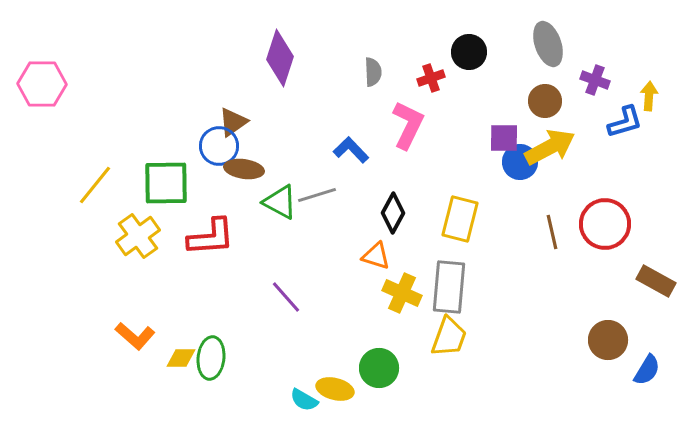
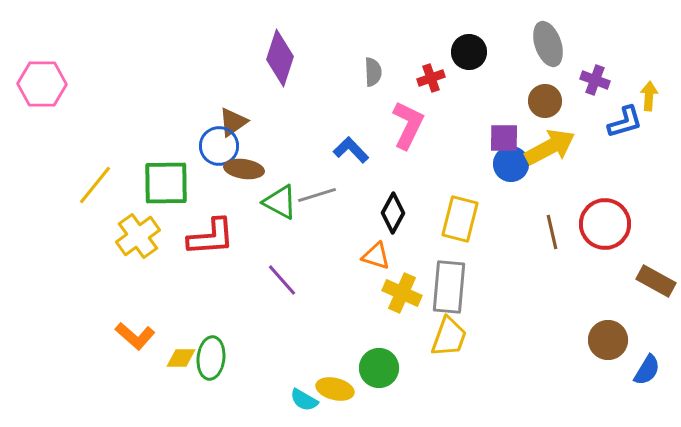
blue circle at (520, 162): moved 9 px left, 2 px down
purple line at (286, 297): moved 4 px left, 17 px up
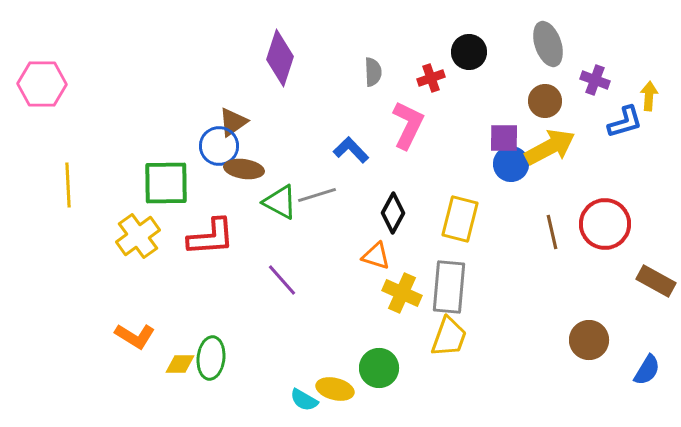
yellow line at (95, 185): moved 27 px left; rotated 42 degrees counterclockwise
orange L-shape at (135, 336): rotated 9 degrees counterclockwise
brown circle at (608, 340): moved 19 px left
yellow diamond at (181, 358): moved 1 px left, 6 px down
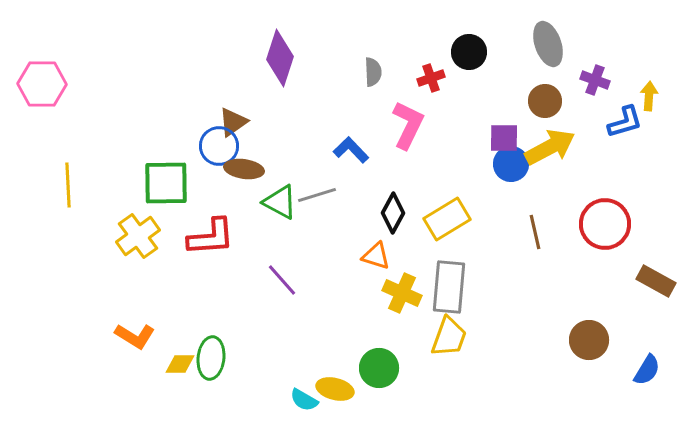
yellow rectangle at (460, 219): moved 13 px left; rotated 45 degrees clockwise
brown line at (552, 232): moved 17 px left
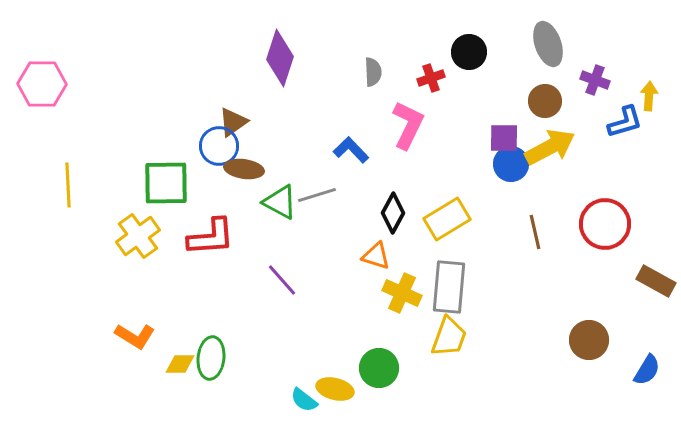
cyan semicircle at (304, 400): rotated 8 degrees clockwise
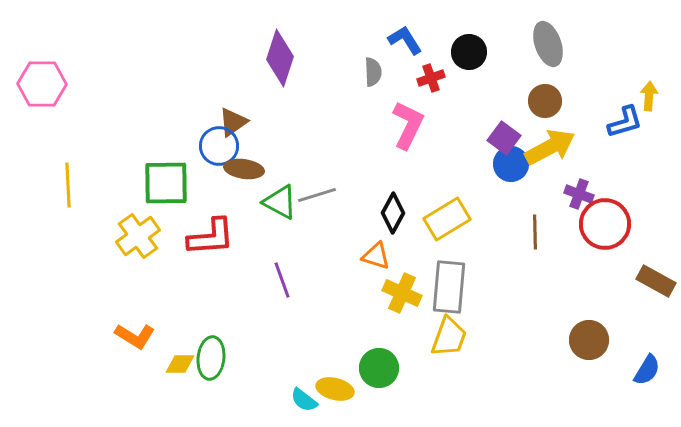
purple cross at (595, 80): moved 16 px left, 114 px down
purple square at (504, 138): rotated 36 degrees clockwise
blue L-shape at (351, 150): moved 54 px right, 110 px up; rotated 12 degrees clockwise
brown line at (535, 232): rotated 12 degrees clockwise
purple line at (282, 280): rotated 21 degrees clockwise
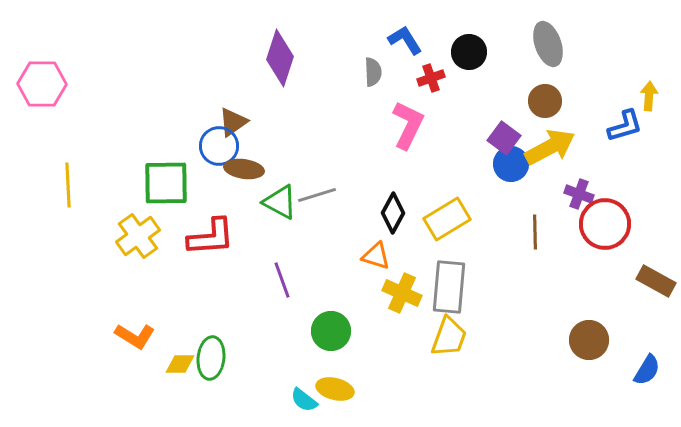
blue L-shape at (625, 122): moved 4 px down
green circle at (379, 368): moved 48 px left, 37 px up
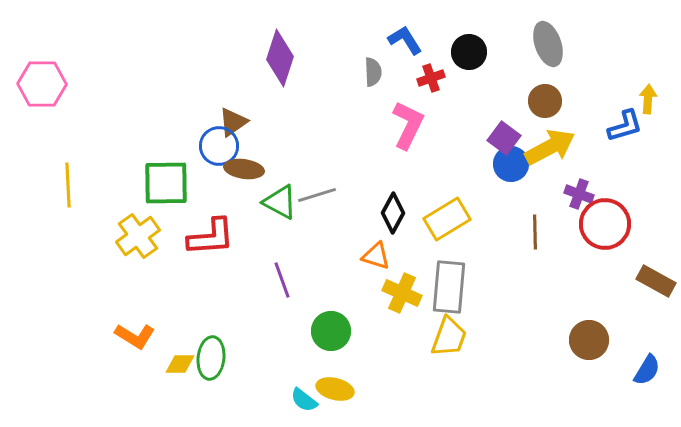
yellow arrow at (649, 96): moved 1 px left, 3 px down
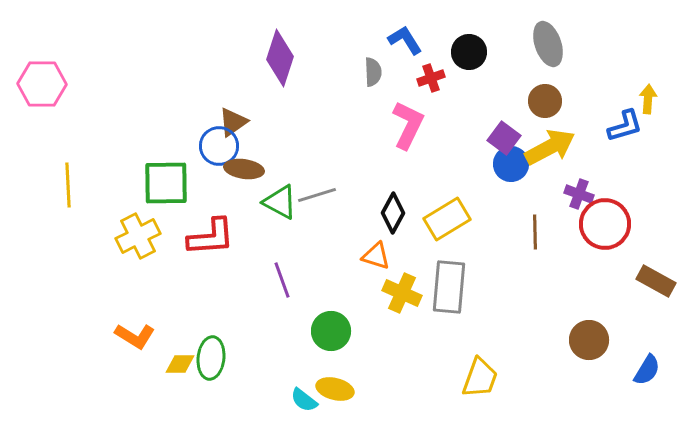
yellow cross at (138, 236): rotated 9 degrees clockwise
yellow trapezoid at (449, 337): moved 31 px right, 41 px down
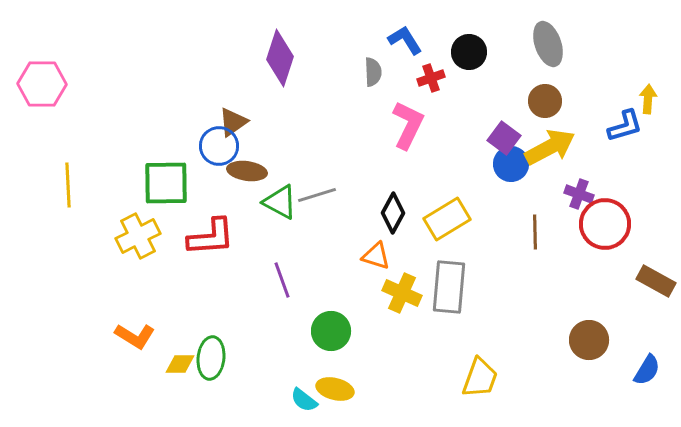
brown ellipse at (244, 169): moved 3 px right, 2 px down
